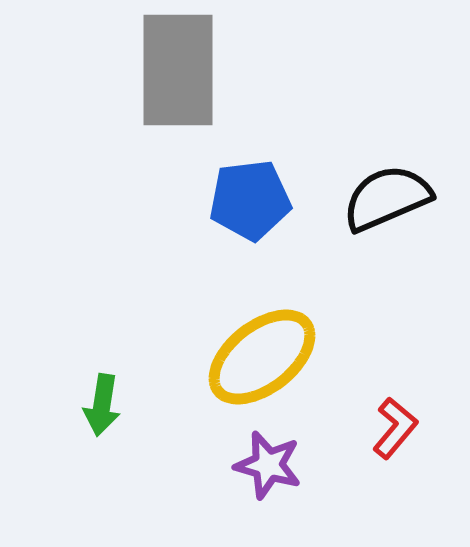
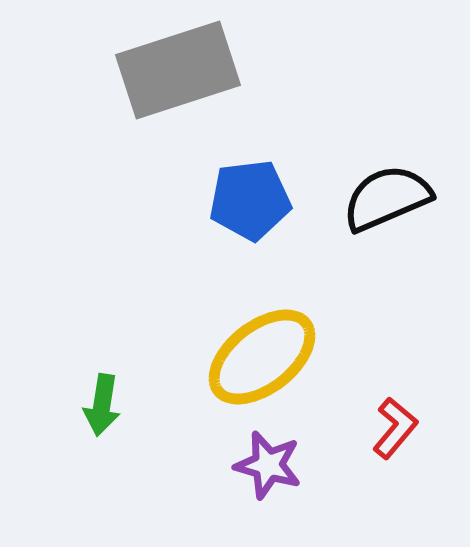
gray rectangle: rotated 72 degrees clockwise
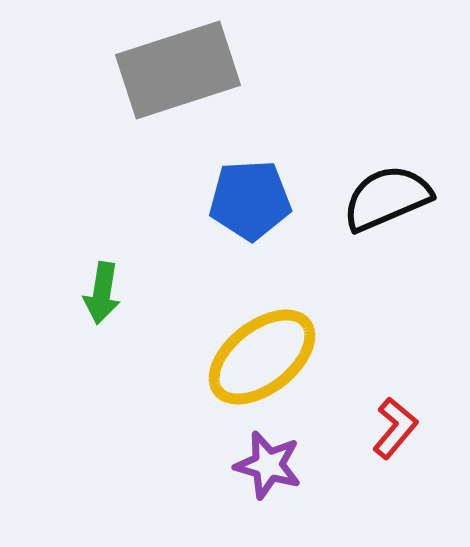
blue pentagon: rotated 4 degrees clockwise
green arrow: moved 112 px up
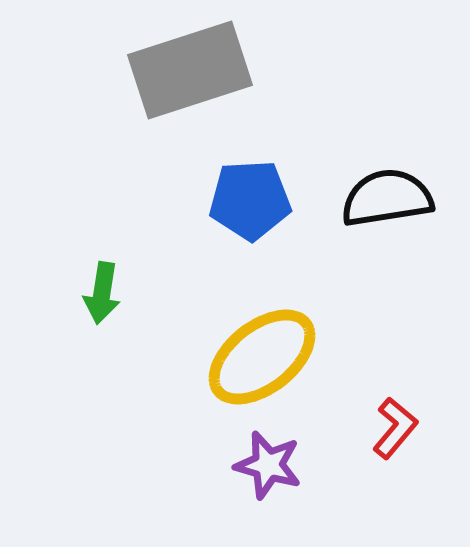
gray rectangle: moved 12 px right
black semicircle: rotated 14 degrees clockwise
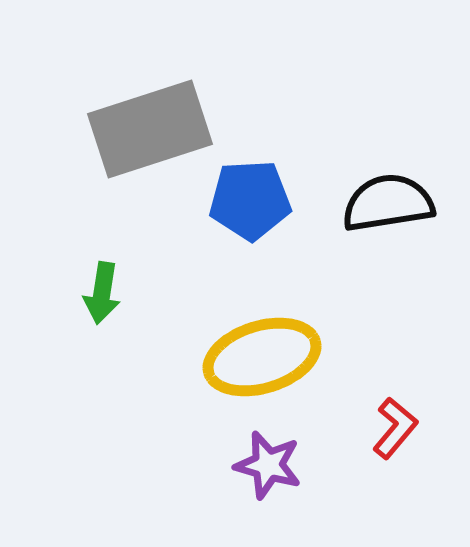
gray rectangle: moved 40 px left, 59 px down
black semicircle: moved 1 px right, 5 px down
yellow ellipse: rotated 21 degrees clockwise
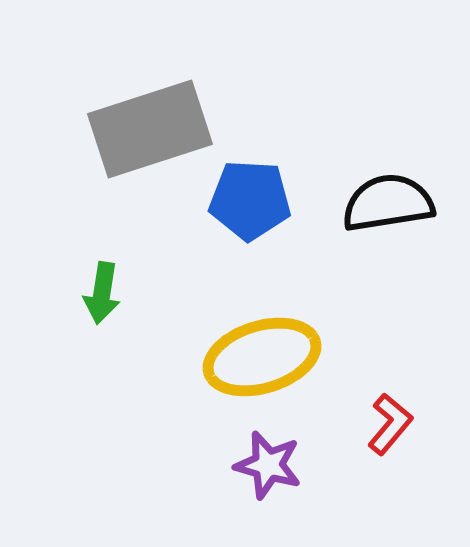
blue pentagon: rotated 6 degrees clockwise
red L-shape: moved 5 px left, 4 px up
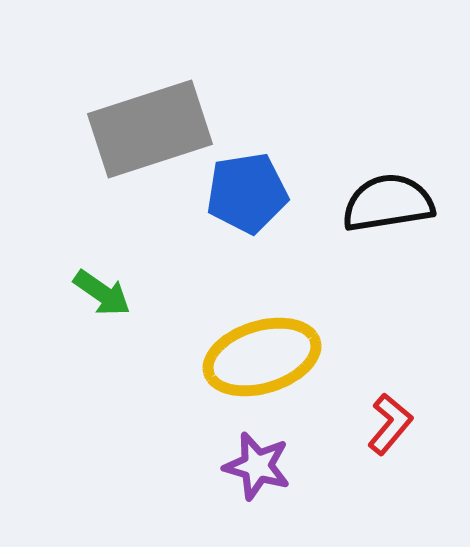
blue pentagon: moved 3 px left, 7 px up; rotated 12 degrees counterclockwise
green arrow: rotated 64 degrees counterclockwise
purple star: moved 11 px left, 1 px down
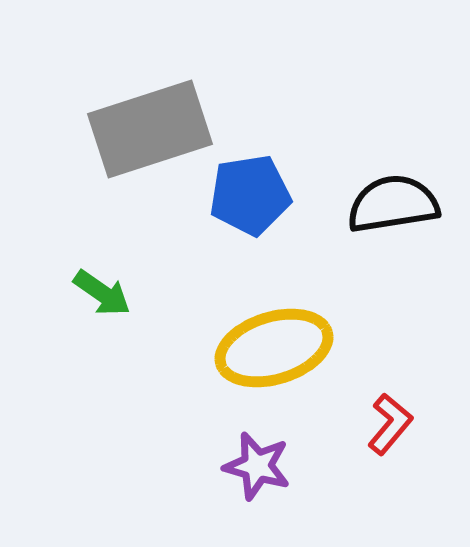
blue pentagon: moved 3 px right, 2 px down
black semicircle: moved 5 px right, 1 px down
yellow ellipse: moved 12 px right, 9 px up
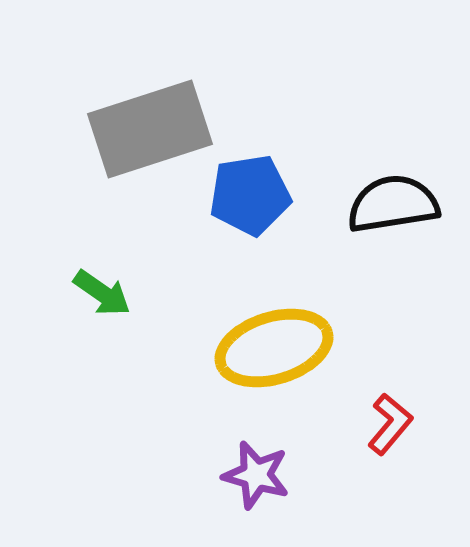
purple star: moved 1 px left, 9 px down
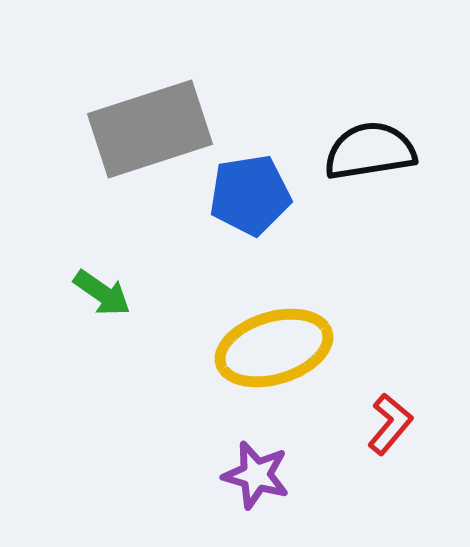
black semicircle: moved 23 px left, 53 px up
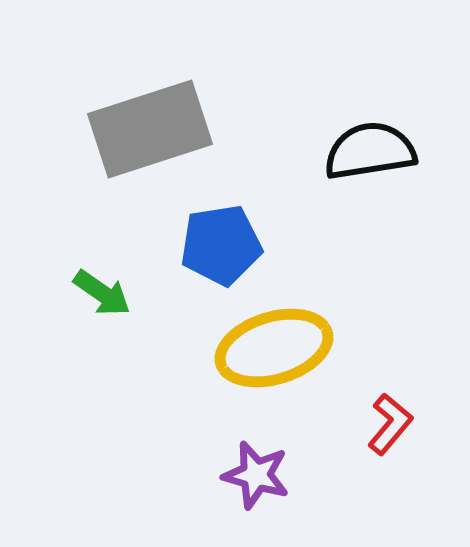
blue pentagon: moved 29 px left, 50 px down
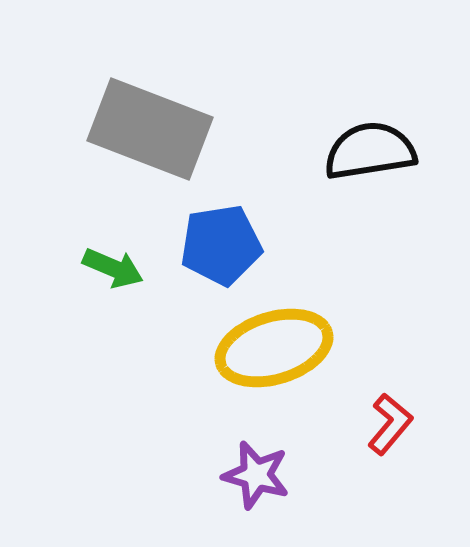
gray rectangle: rotated 39 degrees clockwise
green arrow: moved 11 px right, 25 px up; rotated 12 degrees counterclockwise
